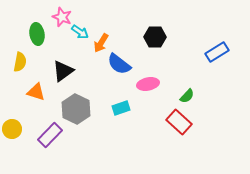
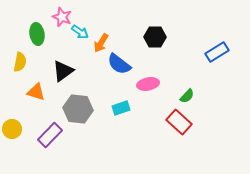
gray hexagon: moved 2 px right; rotated 20 degrees counterclockwise
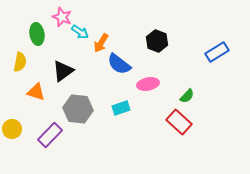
black hexagon: moved 2 px right, 4 px down; rotated 20 degrees clockwise
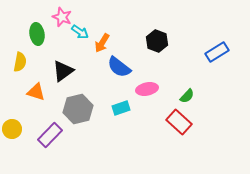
orange arrow: moved 1 px right
blue semicircle: moved 3 px down
pink ellipse: moved 1 px left, 5 px down
gray hexagon: rotated 20 degrees counterclockwise
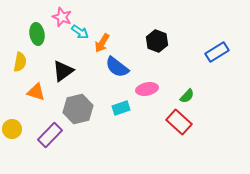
blue semicircle: moved 2 px left
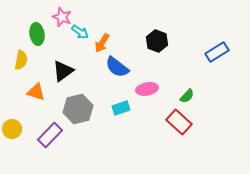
yellow semicircle: moved 1 px right, 2 px up
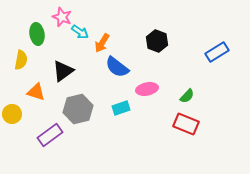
red rectangle: moved 7 px right, 2 px down; rotated 20 degrees counterclockwise
yellow circle: moved 15 px up
purple rectangle: rotated 10 degrees clockwise
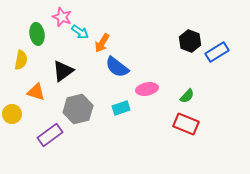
black hexagon: moved 33 px right
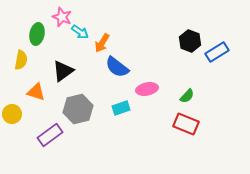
green ellipse: rotated 20 degrees clockwise
